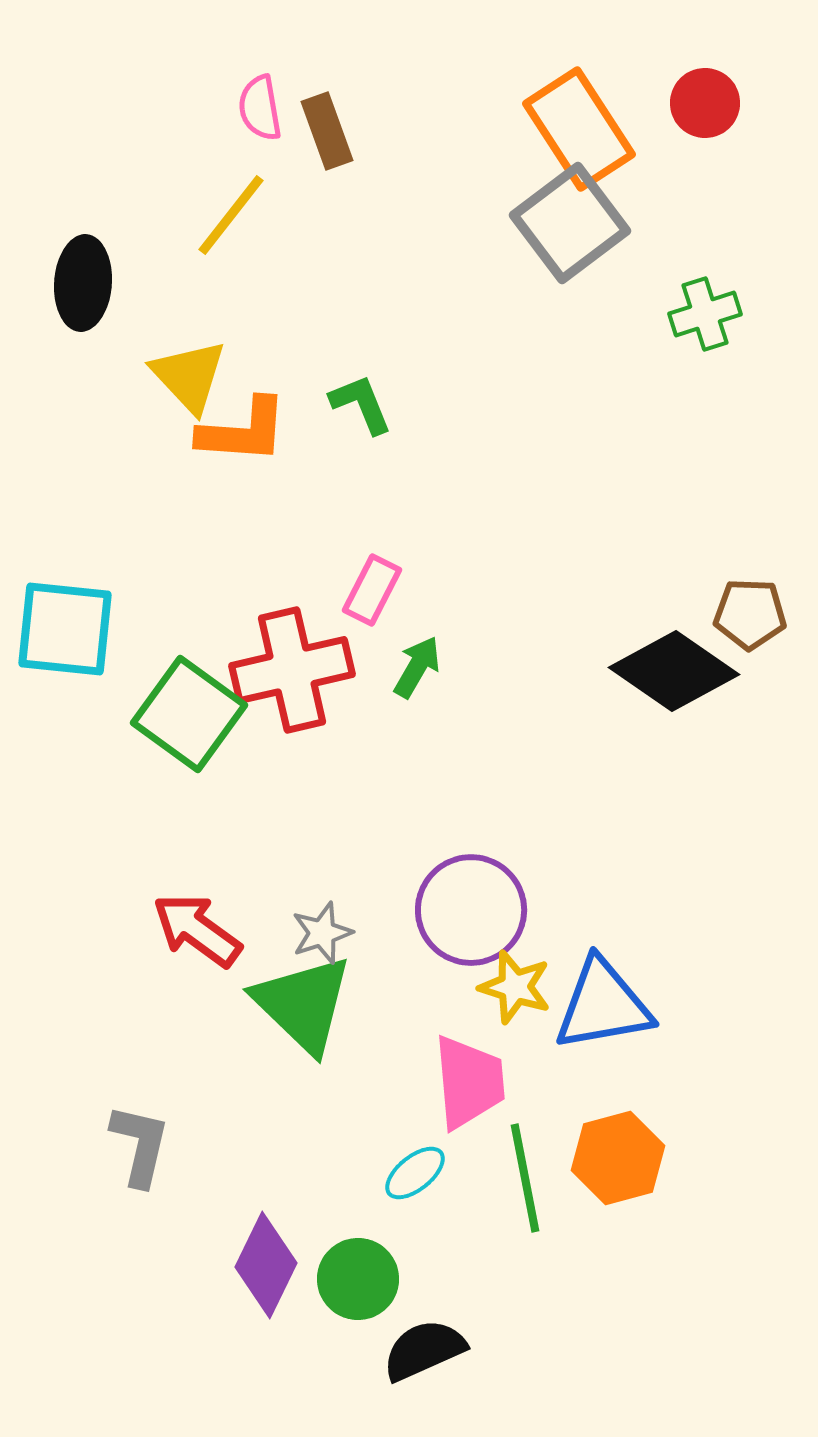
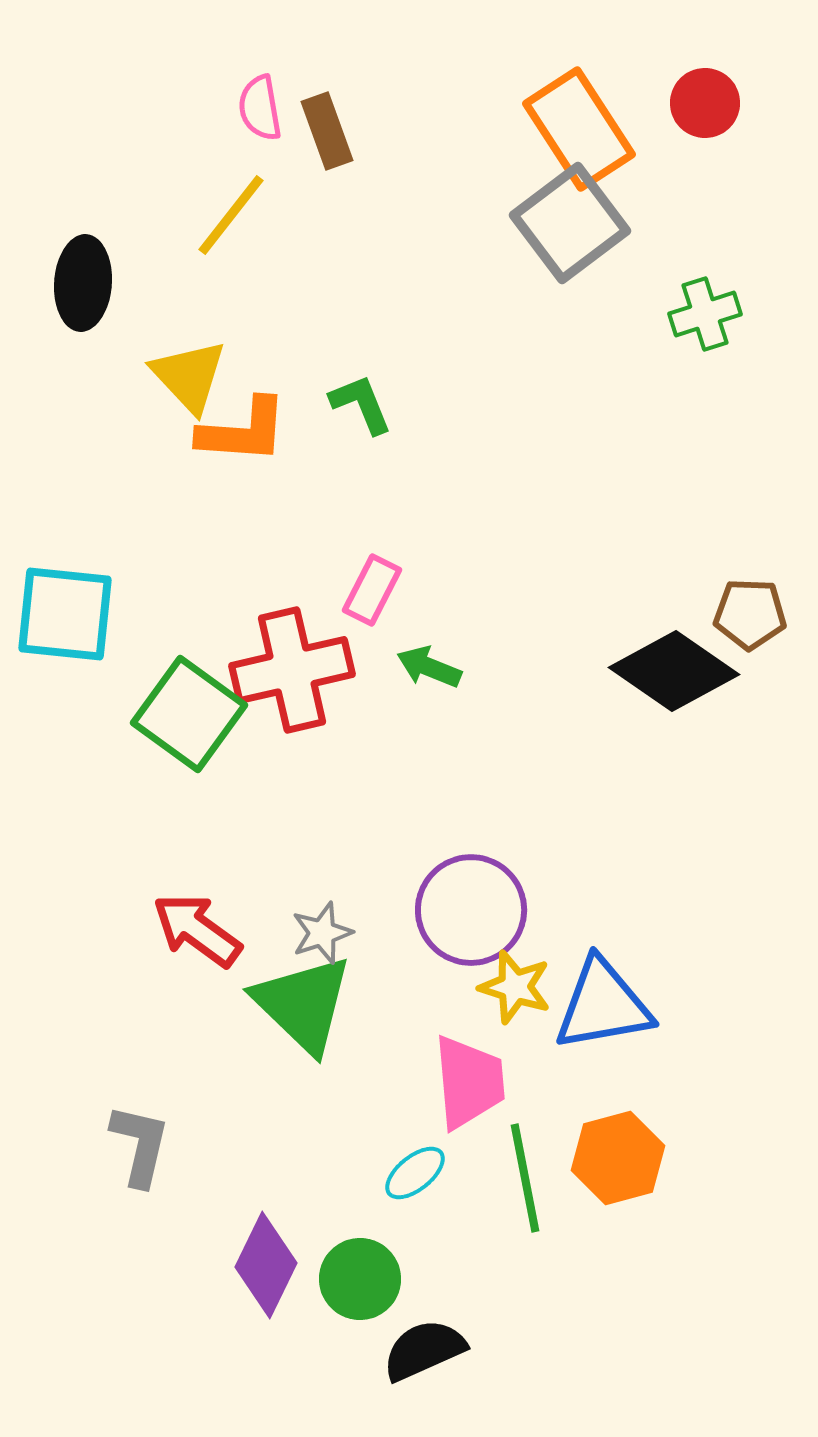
cyan square: moved 15 px up
green arrow: moved 12 px right; rotated 98 degrees counterclockwise
green circle: moved 2 px right
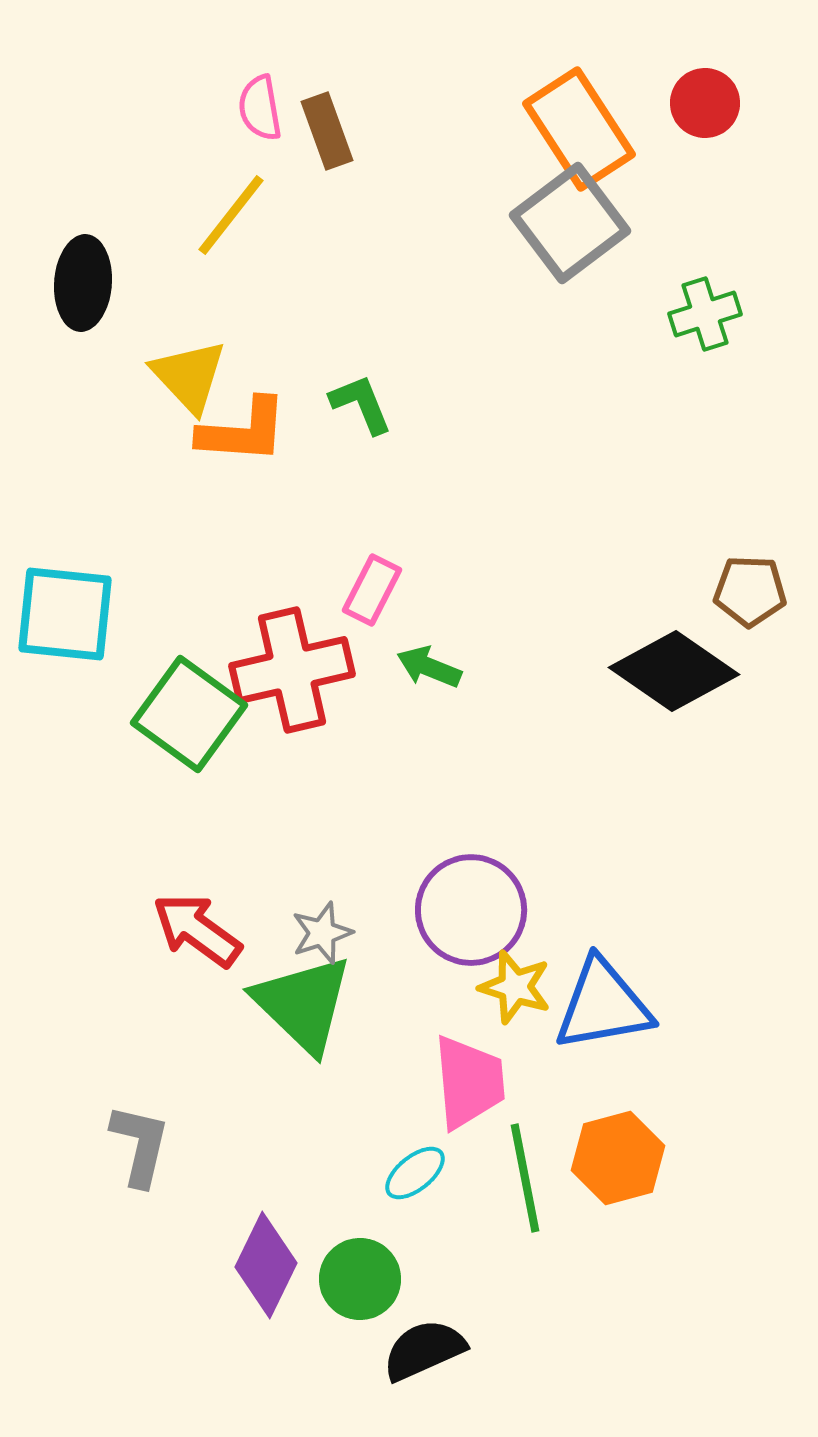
brown pentagon: moved 23 px up
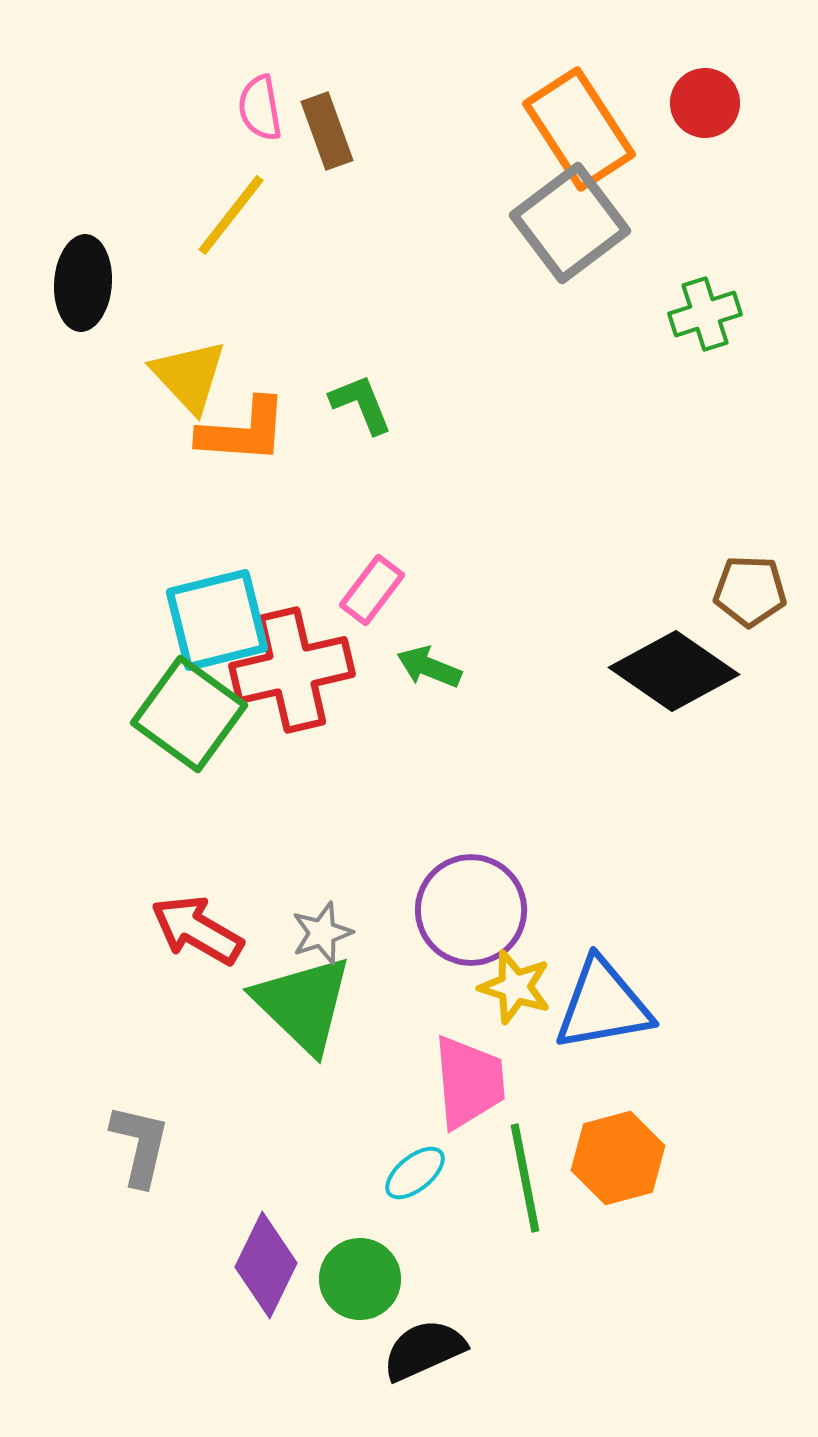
pink rectangle: rotated 10 degrees clockwise
cyan square: moved 152 px right, 6 px down; rotated 20 degrees counterclockwise
red arrow: rotated 6 degrees counterclockwise
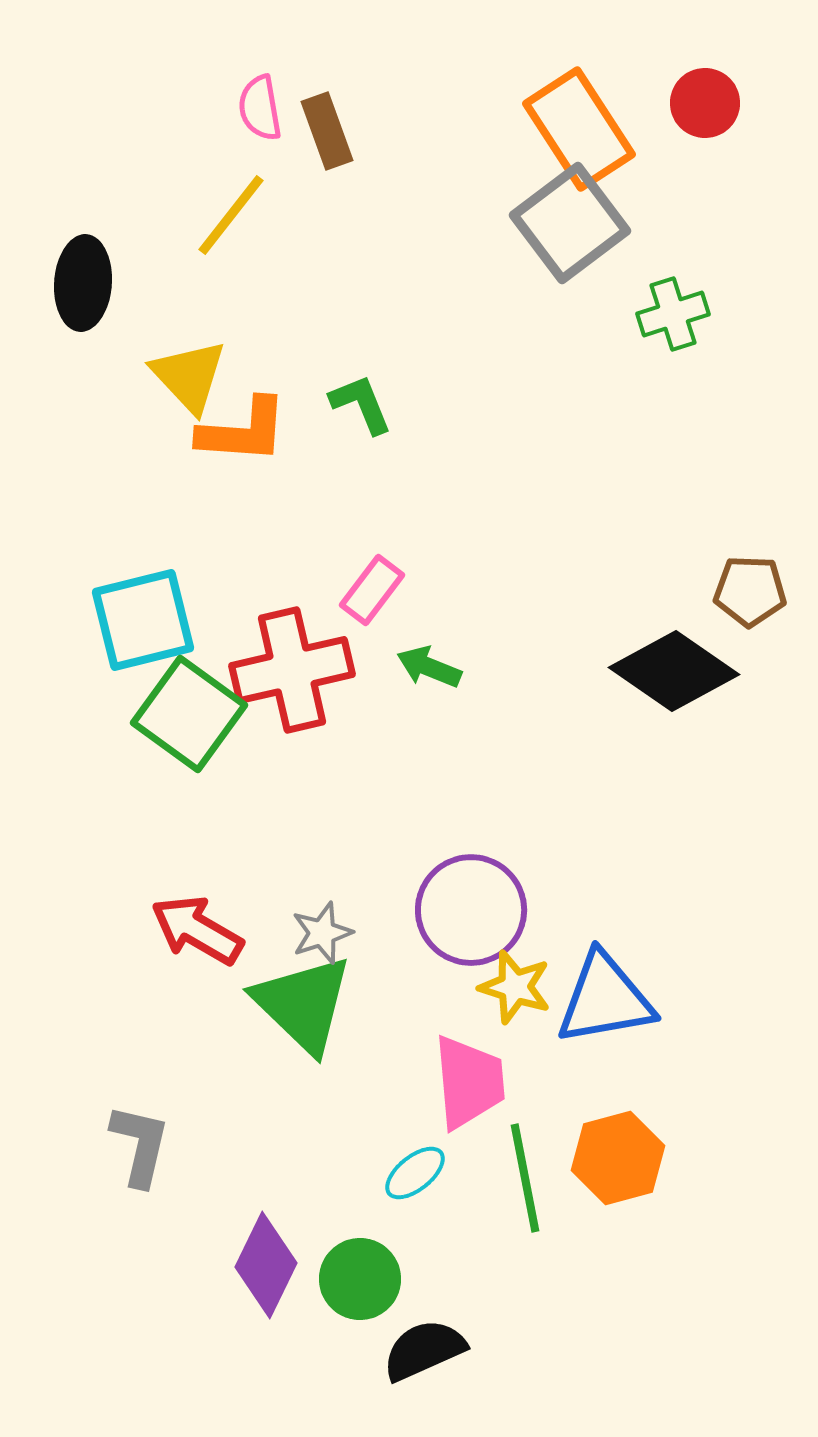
green cross: moved 32 px left
cyan square: moved 74 px left
blue triangle: moved 2 px right, 6 px up
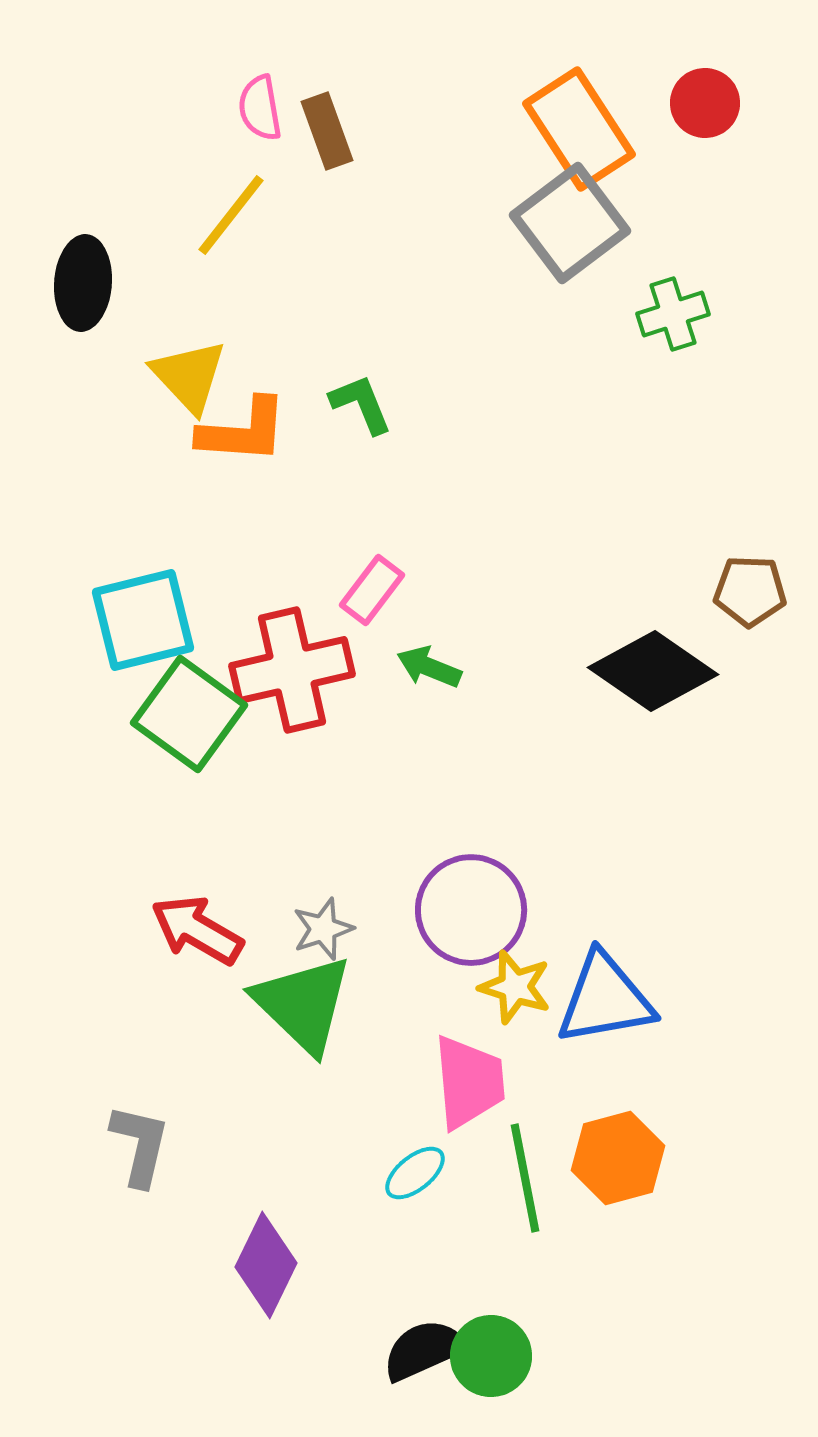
black diamond: moved 21 px left
gray star: moved 1 px right, 4 px up
green circle: moved 131 px right, 77 px down
